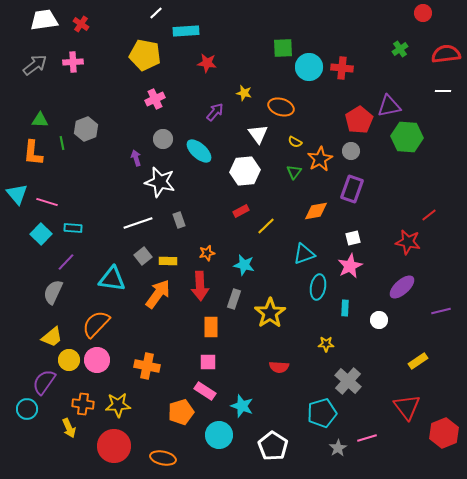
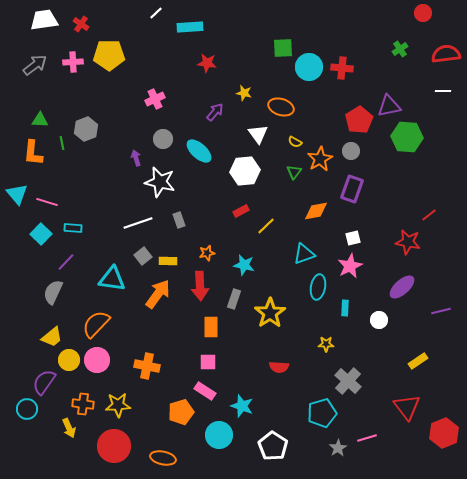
cyan rectangle at (186, 31): moved 4 px right, 4 px up
yellow pentagon at (145, 55): moved 36 px left; rotated 12 degrees counterclockwise
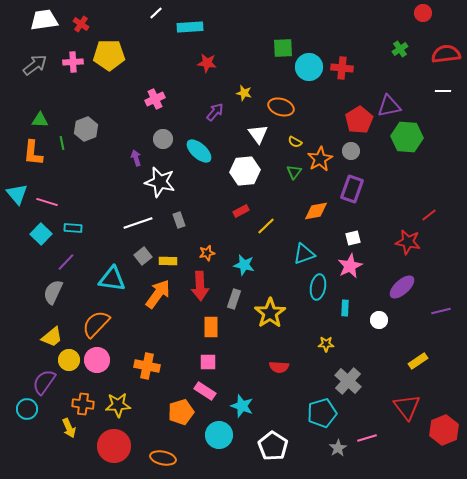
red hexagon at (444, 433): moved 3 px up
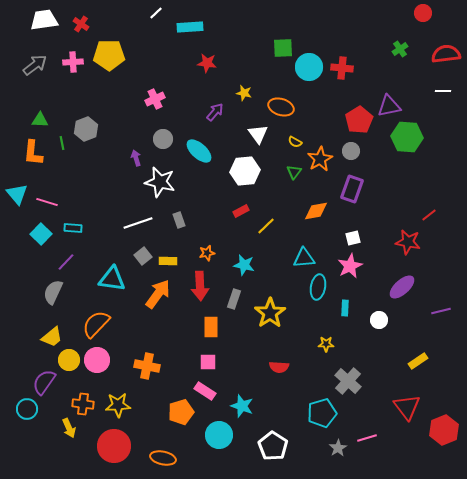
cyan triangle at (304, 254): moved 4 px down; rotated 15 degrees clockwise
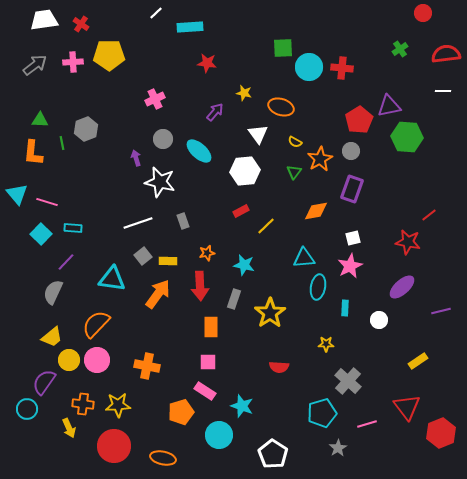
gray rectangle at (179, 220): moved 4 px right, 1 px down
red hexagon at (444, 430): moved 3 px left, 3 px down
pink line at (367, 438): moved 14 px up
white pentagon at (273, 446): moved 8 px down
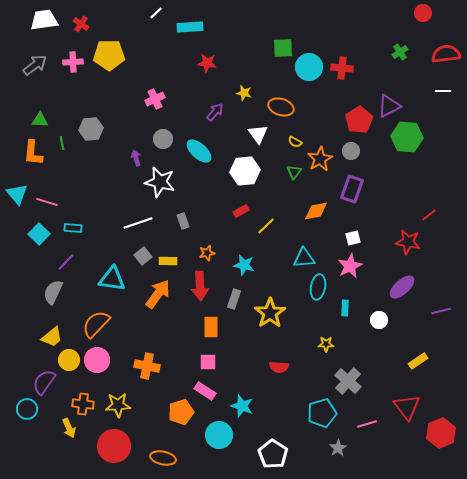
green cross at (400, 49): moved 3 px down
purple triangle at (389, 106): rotated 15 degrees counterclockwise
gray hexagon at (86, 129): moved 5 px right; rotated 15 degrees clockwise
cyan square at (41, 234): moved 2 px left
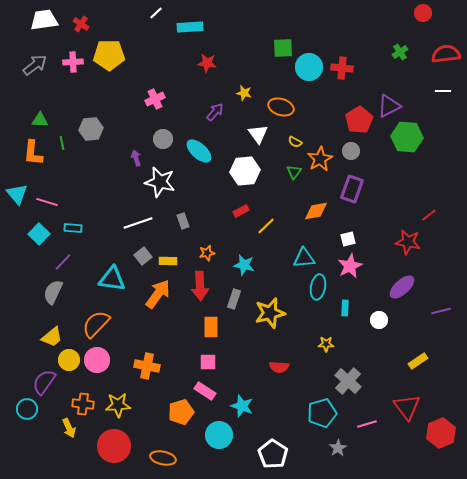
white square at (353, 238): moved 5 px left, 1 px down
purple line at (66, 262): moved 3 px left
yellow star at (270, 313): rotated 20 degrees clockwise
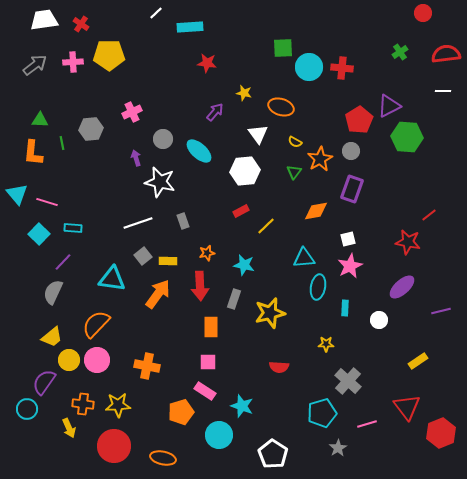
pink cross at (155, 99): moved 23 px left, 13 px down
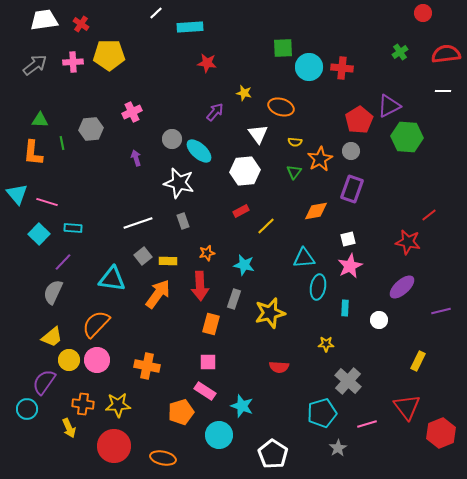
gray circle at (163, 139): moved 9 px right
yellow semicircle at (295, 142): rotated 24 degrees counterclockwise
white star at (160, 182): moved 19 px right, 1 px down
orange rectangle at (211, 327): moved 3 px up; rotated 15 degrees clockwise
yellow rectangle at (418, 361): rotated 30 degrees counterclockwise
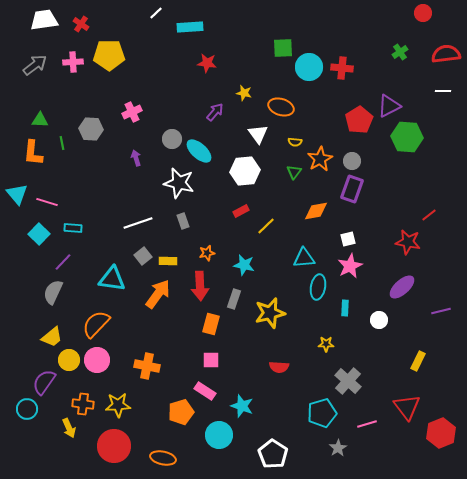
gray hexagon at (91, 129): rotated 10 degrees clockwise
gray circle at (351, 151): moved 1 px right, 10 px down
pink square at (208, 362): moved 3 px right, 2 px up
